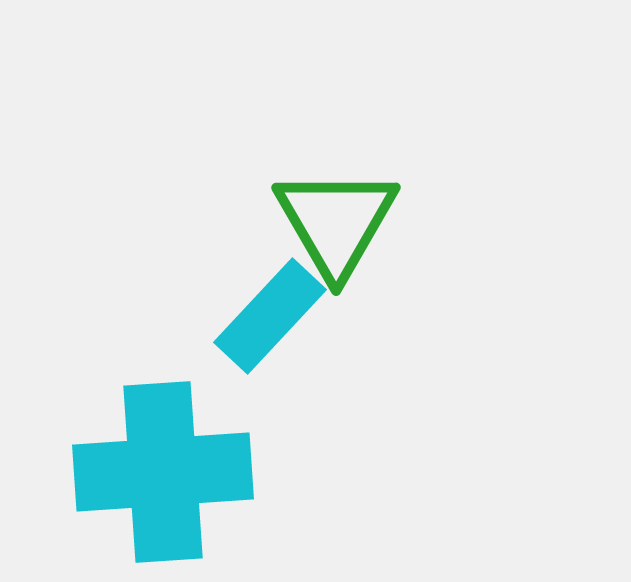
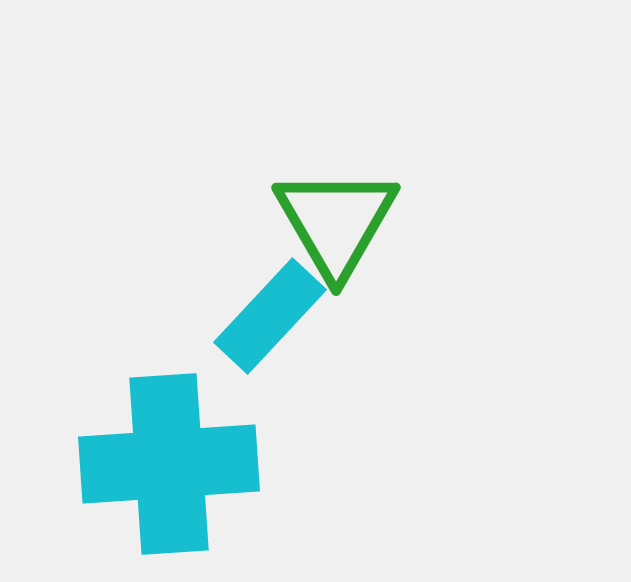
cyan cross: moved 6 px right, 8 px up
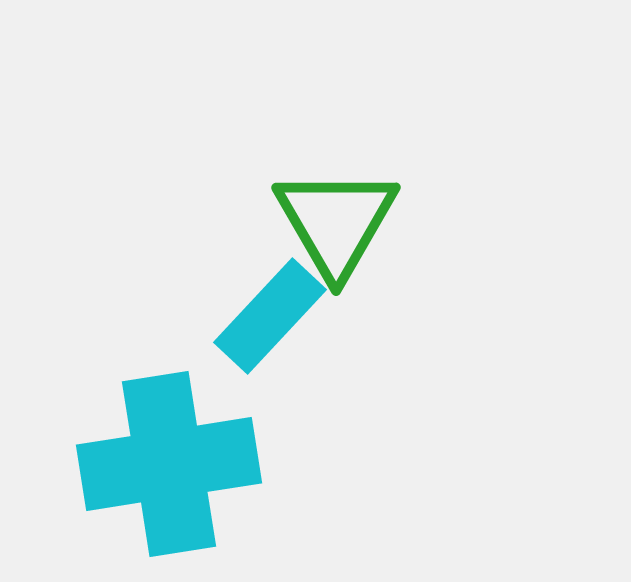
cyan cross: rotated 5 degrees counterclockwise
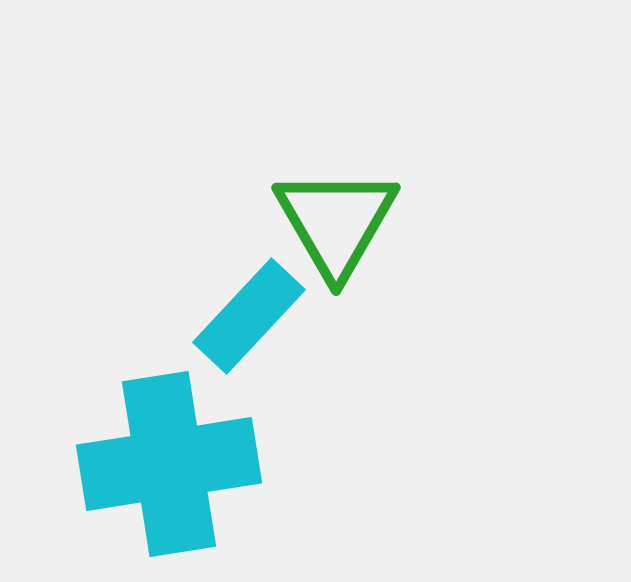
cyan rectangle: moved 21 px left
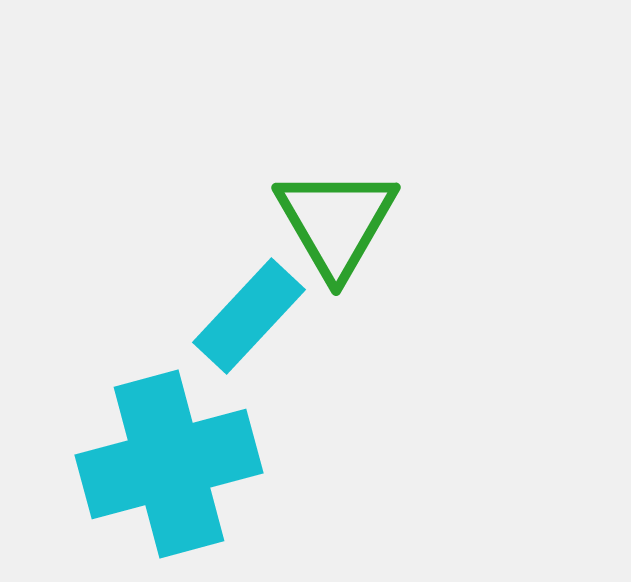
cyan cross: rotated 6 degrees counterclockwise
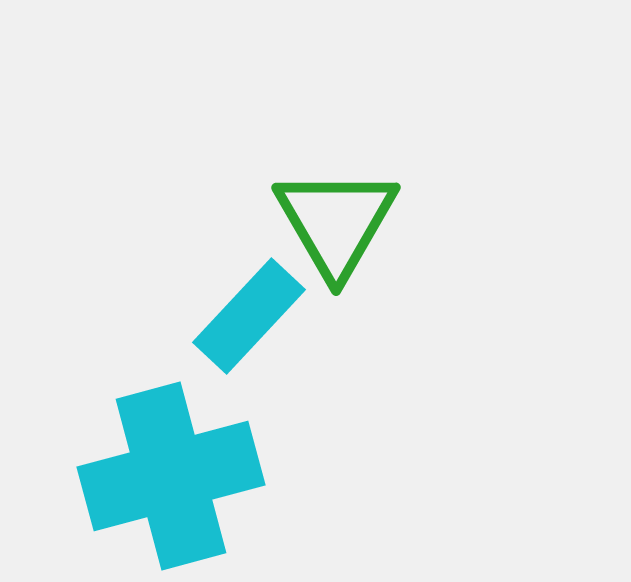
cyan cross: moved 2 px right, 12 px down
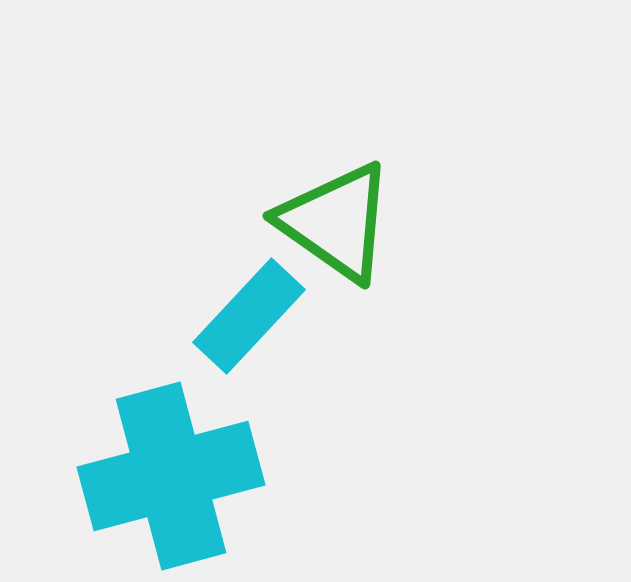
green triangle: rotated 25 degrees counterclockwise
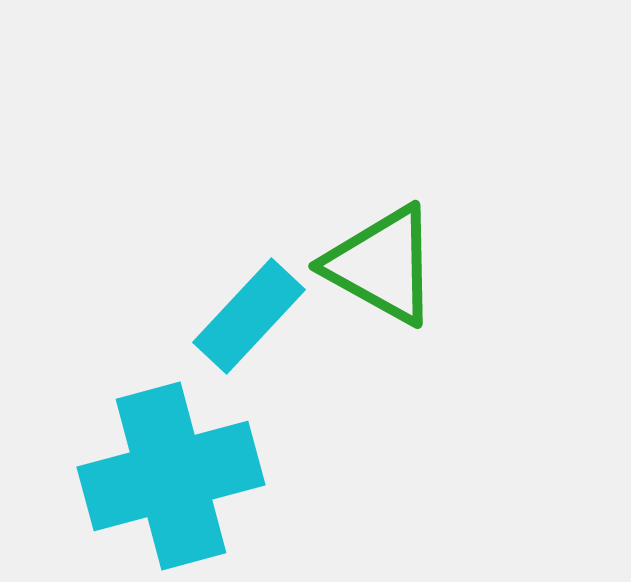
green triangle: moved 46 px right, 43 px down; rotated 6 degrees counterclockwise
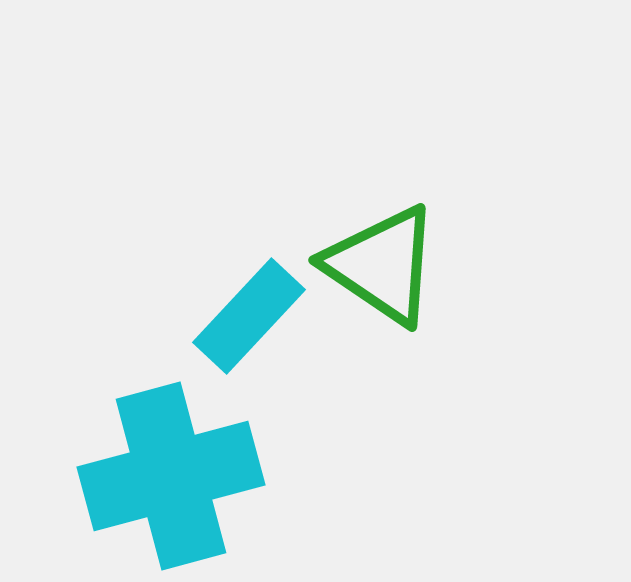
green triangle: rotated 5 degrees clockwise
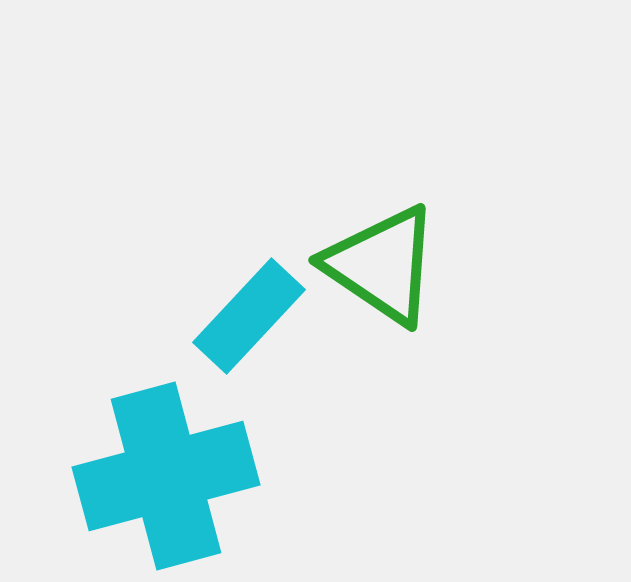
cyan cross: moved 5 px left
